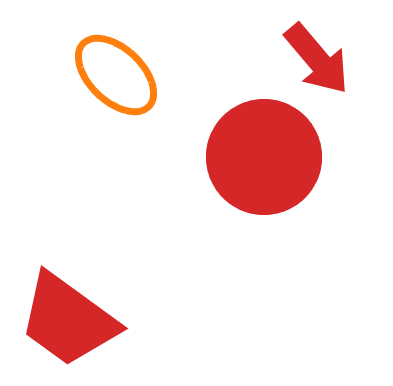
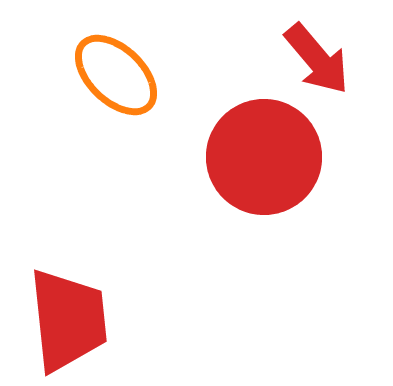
red trapezoid: rotated 132 degrees counterclockwise
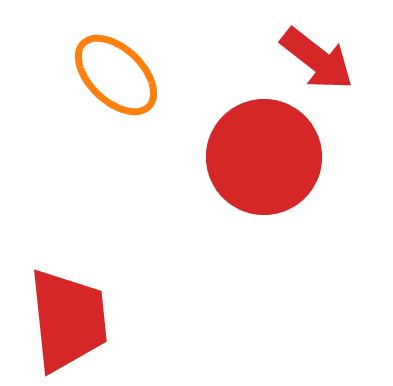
red arrow: rotated 12 degrees counterclockwise
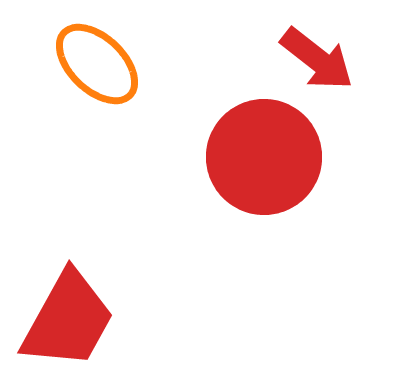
orange ellipse: moved 19 px left, 11 px up
red trapezoid: rotated 35 degrees clockwise
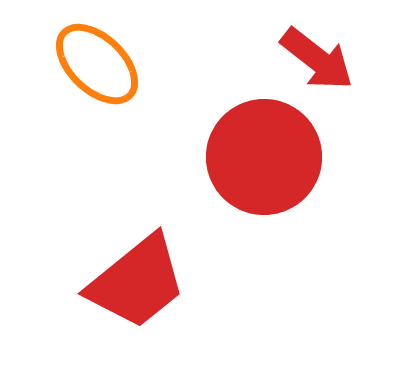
red trapezoid: moved 69 px right, 38 px up; rotated 22 degrees clockwise
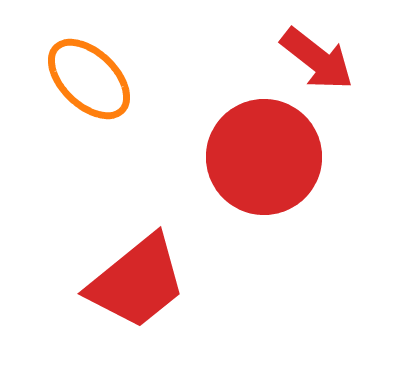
orange ellipse: moved 8 px left, 15 px down
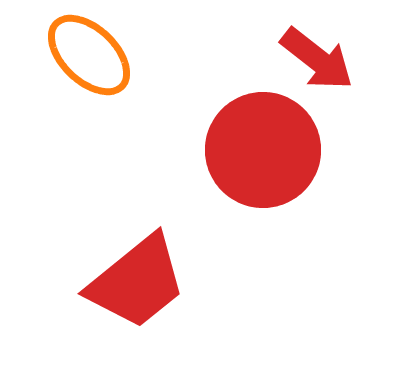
orange ellipse: moved 24 px up
red circle: moved 1 px left, 7 px up
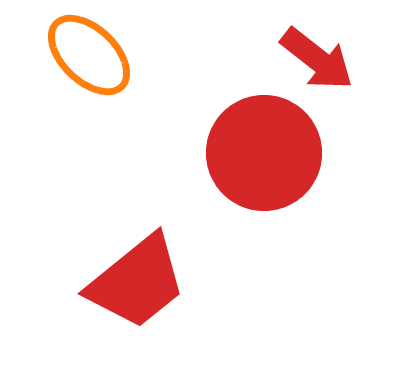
red circle: moved 1 px right, 3 px down
